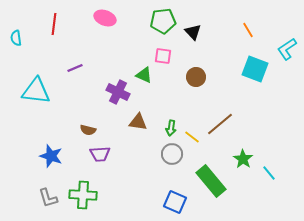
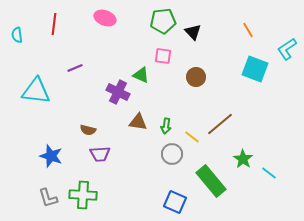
cyan semicircle: moved 1 px right, 3 px up
green triangle: moved 3 px left
green arrow: moved 5 px left, 2 px up
cyan line: rotated 14 degrees counterclockwise
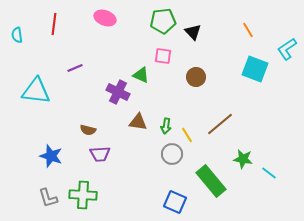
yellow line: moved 5 px left, 2 px up; rotated 21 degrees clockwise
green star: rotated 24 degrees counterclockwise
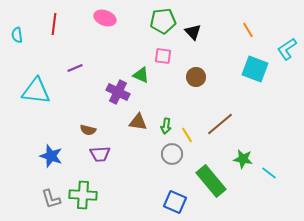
gray L-shape: moved 3 px right, 1 px down
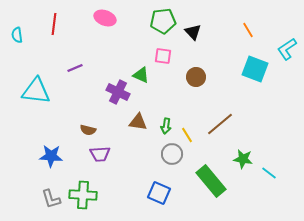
blue star: rotated 15 degrees counterclockwise
blue square: moved 16 px left, 9 px up
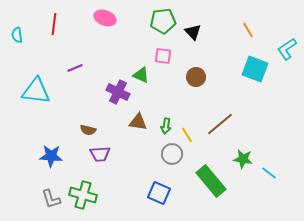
green cross: rotated 12 degrees clockwise
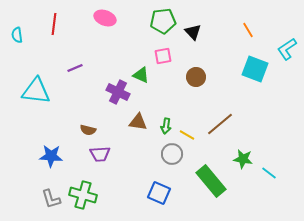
pink square: rotated 18 degrees counterclockwise
yellow line: rotated 28 degrees counterclockwise
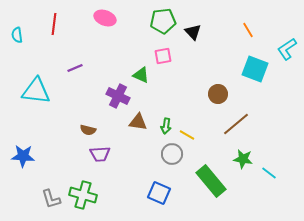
brown circle: moved 22 px right, 17 px down
purple cross: moved 4 px down
brown line: moved 16 px right
blue star: moved 28 px left
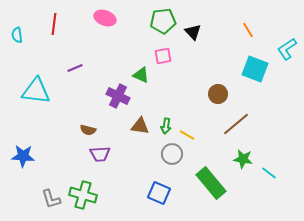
brown triangle: moved 2 px right, 4 px down
green rectangle: moved 2 px down
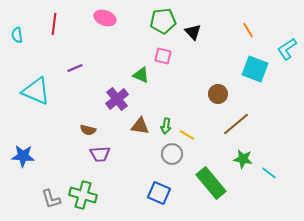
pink square: rotated 24 degrees clockwise
cyan triangle: rotated 16 degrees clockwise
purple cross: moved 1 px left, 3 px down; rotated 25 degrees clockwise
